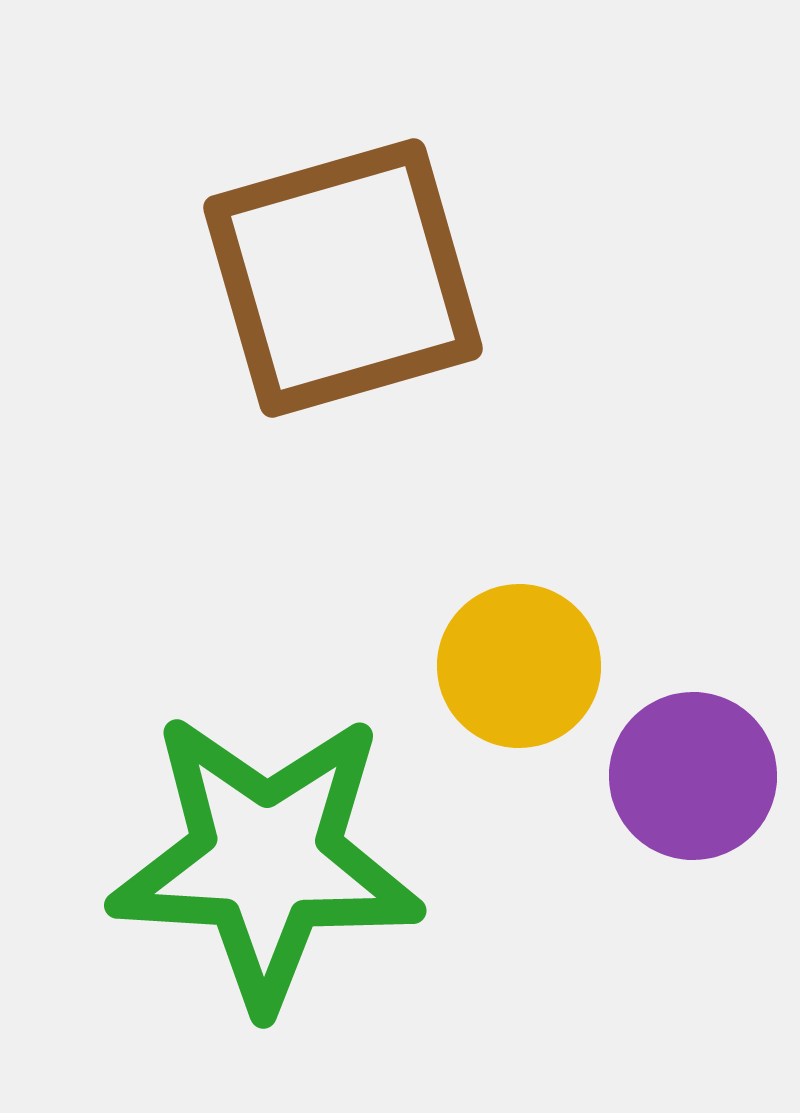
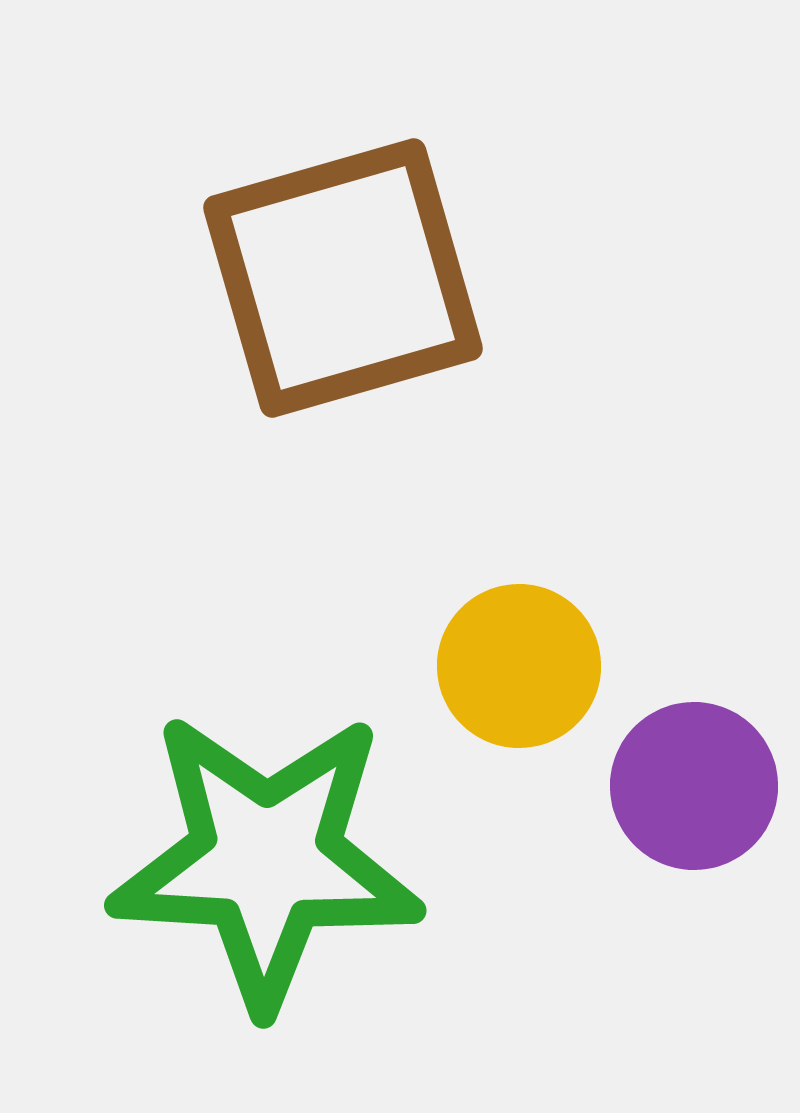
purple circle: moved 1 px right, 10 px down
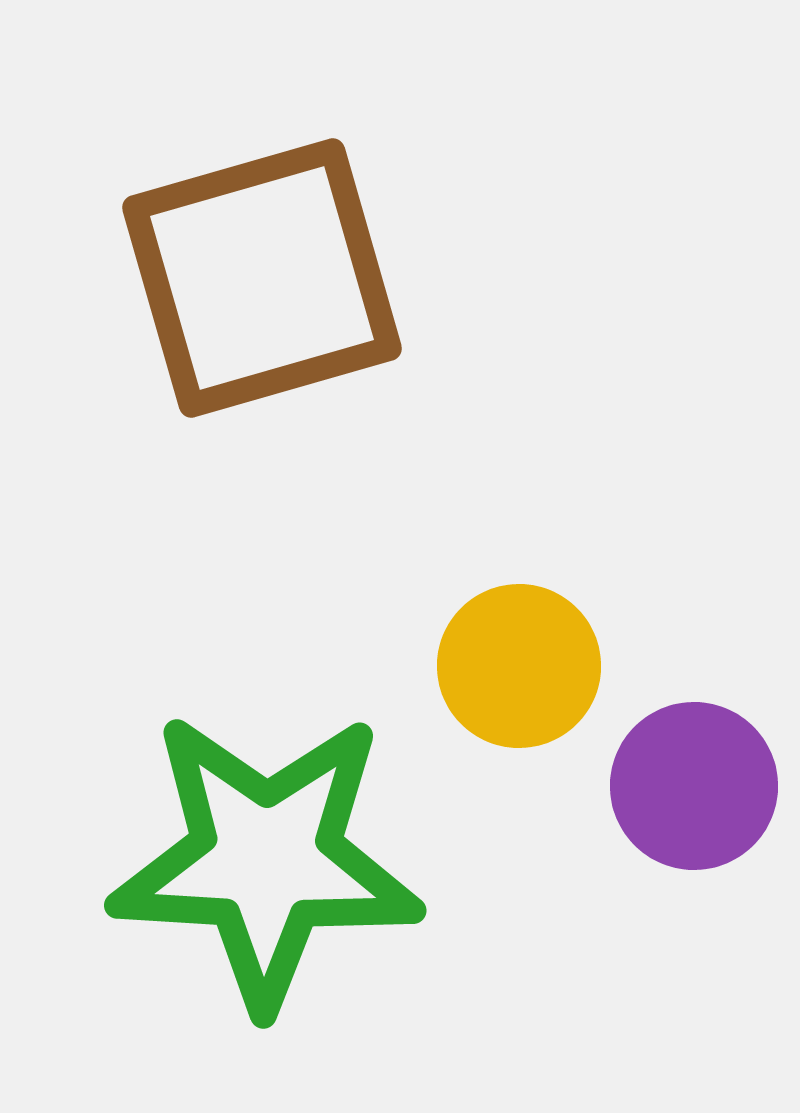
brown square: moved 81 px left
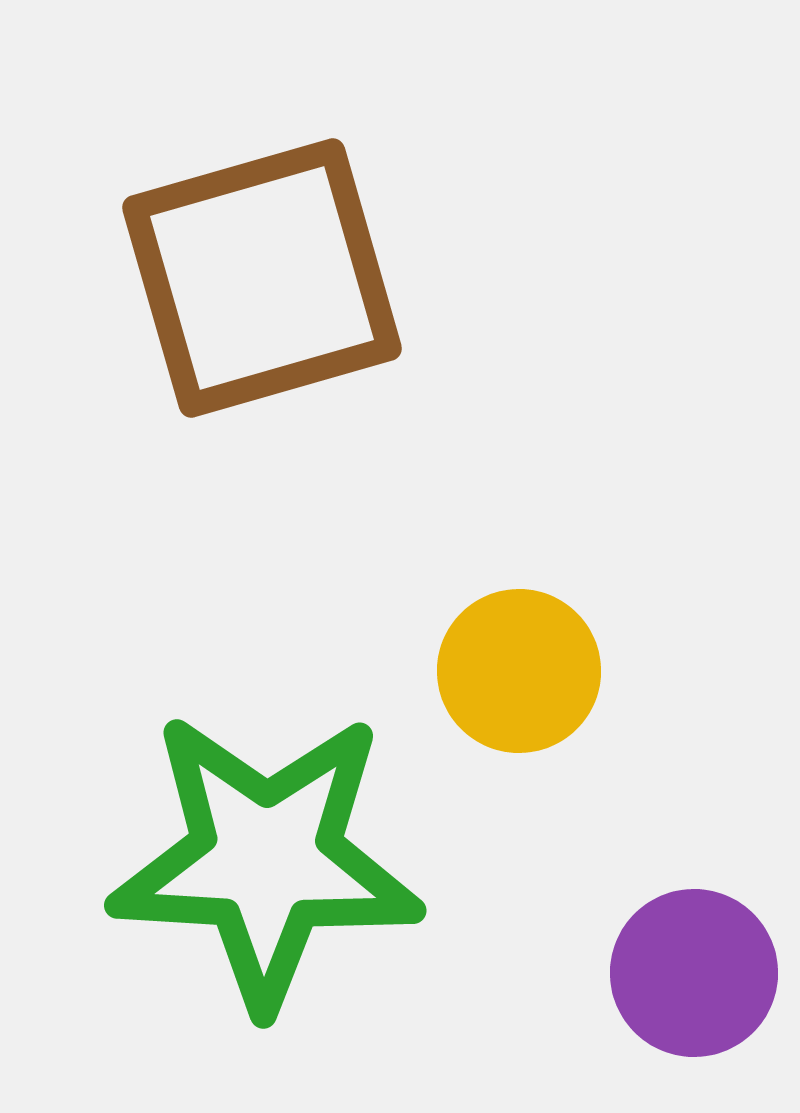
yellow circle: moved 5 px down
purple circle: moved 187 px down
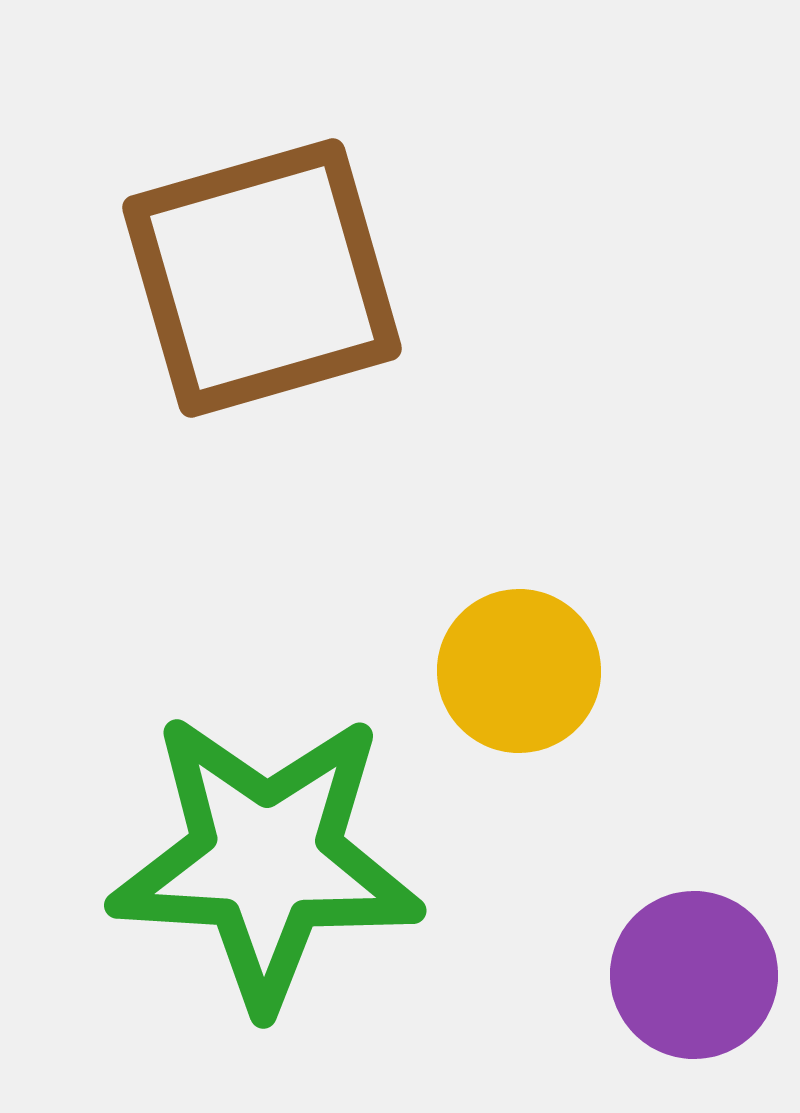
purple circle: moved 2 px down
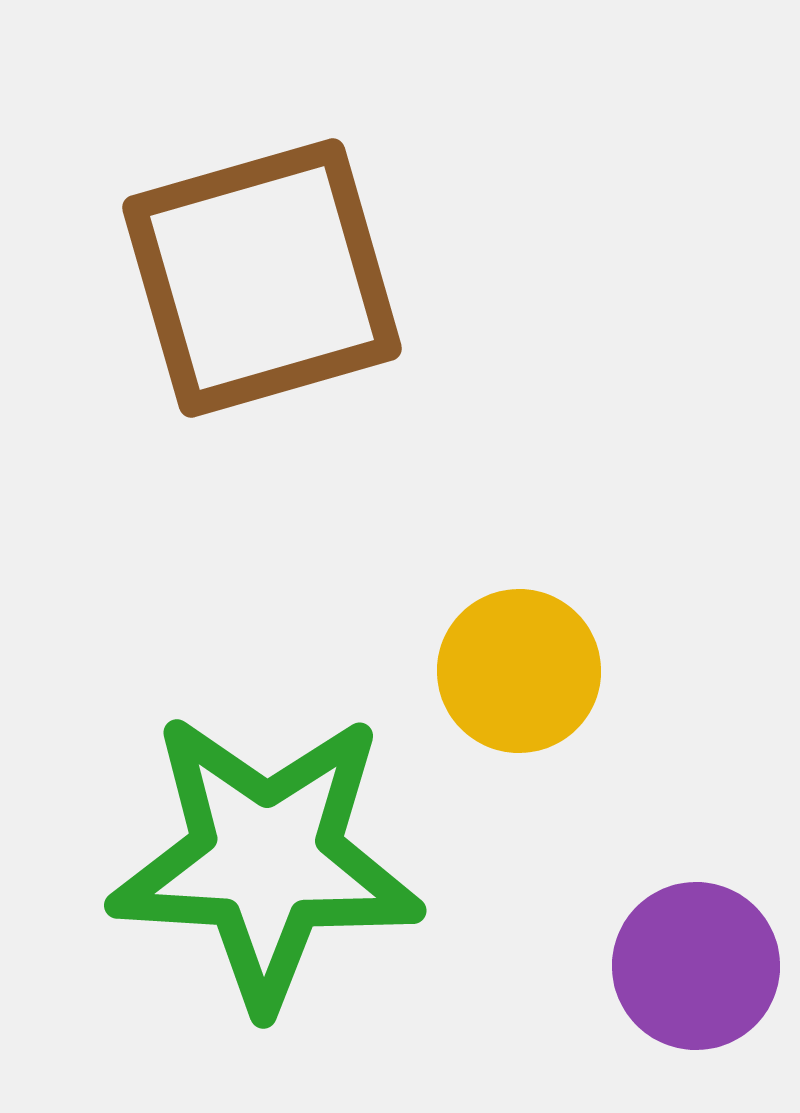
purple circle: moved 2 px right, 9 px up
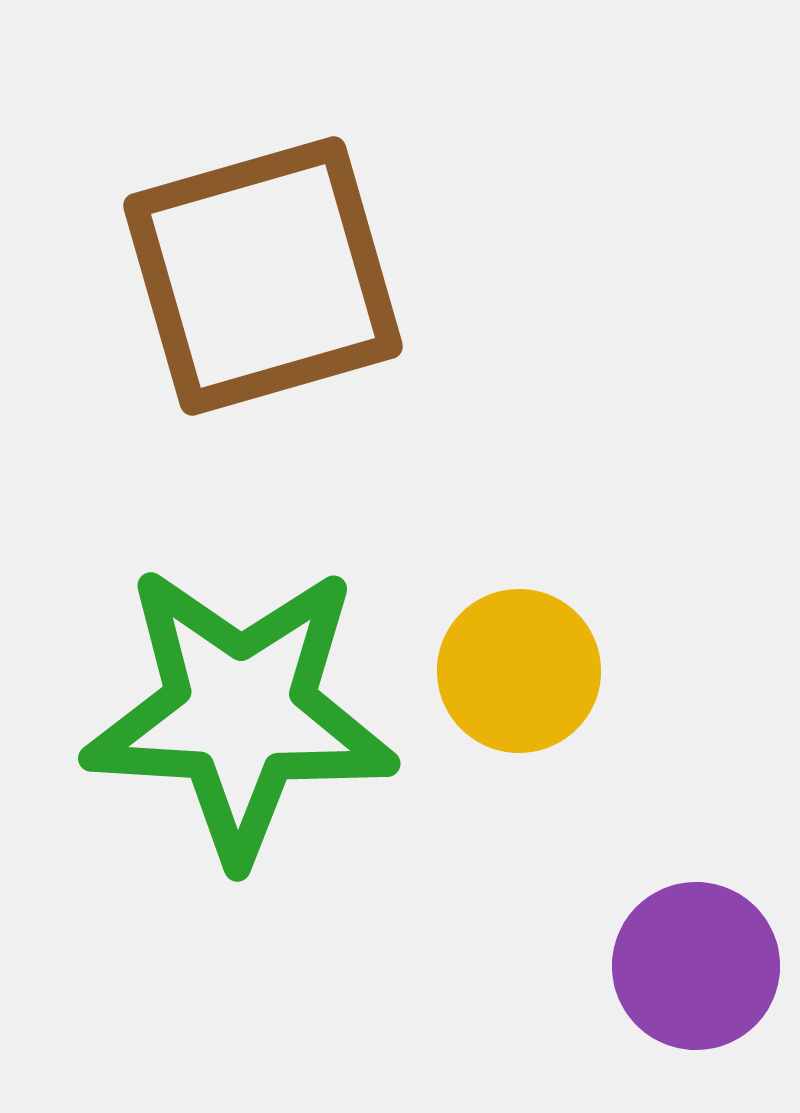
brown square: moved 1 px right, 2 px up
green star: moved 26 px left, 147 px up
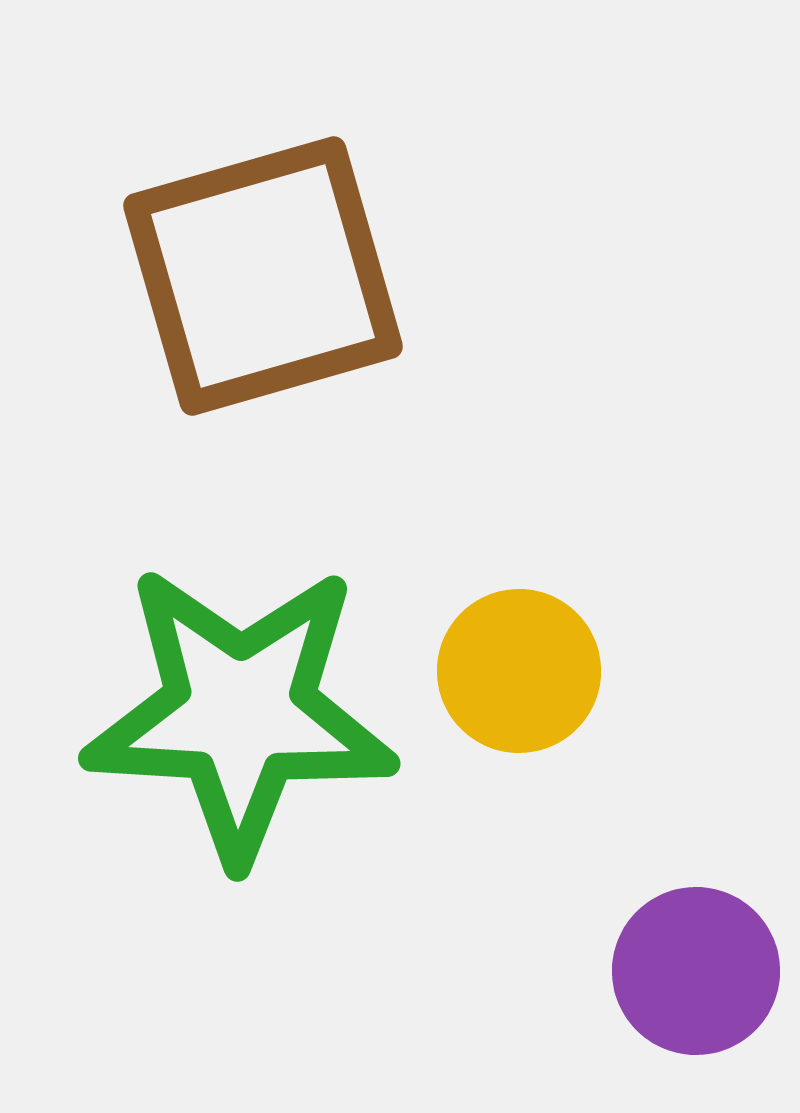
purple circle: moved 5 px down
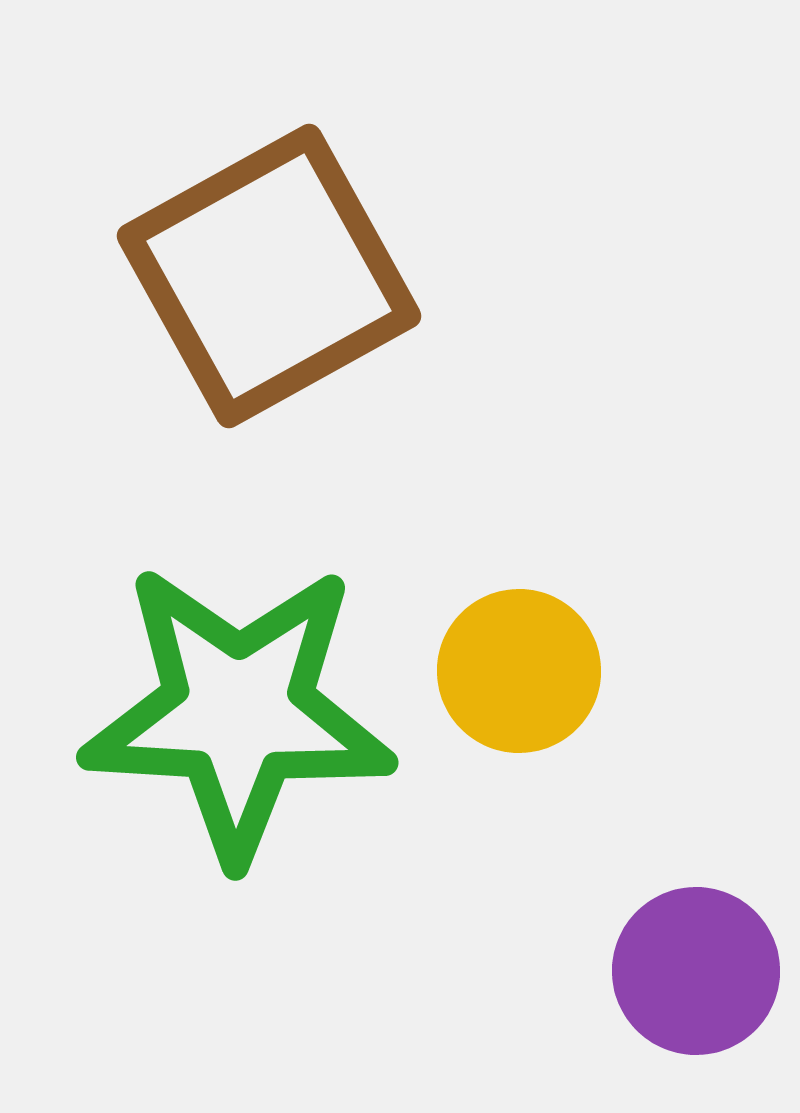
brown square: moved 6 px right; rotated 13 degrees counterclockwise
green star: moved 2 px left, 1 px up
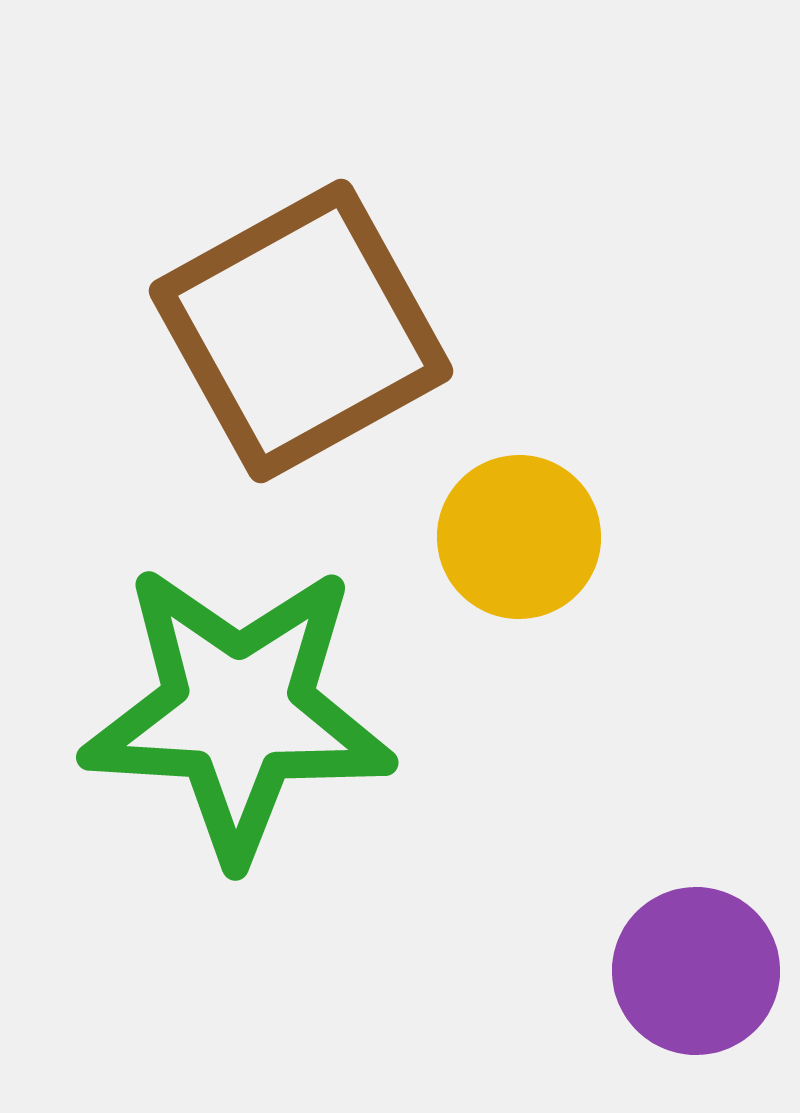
brown square: moved 32 px right, 55 px down
yellow circle: moved 134 px up
